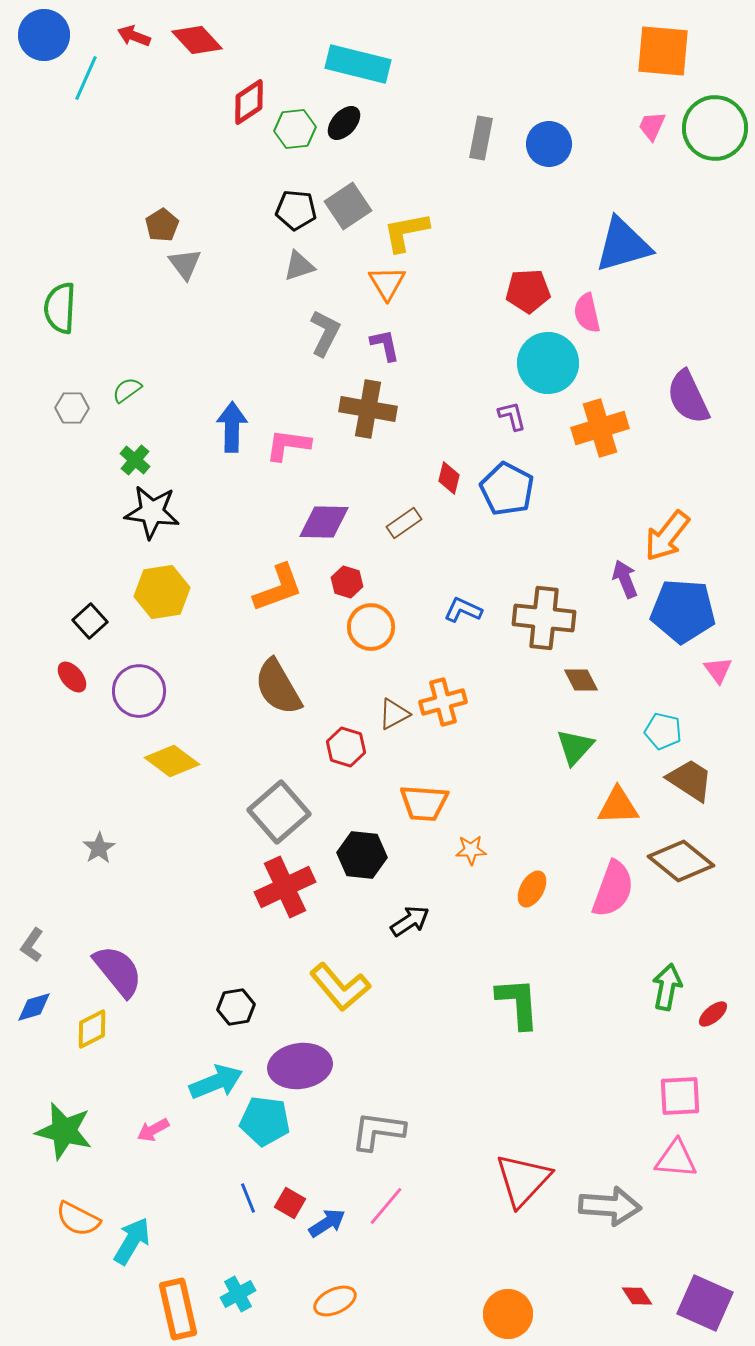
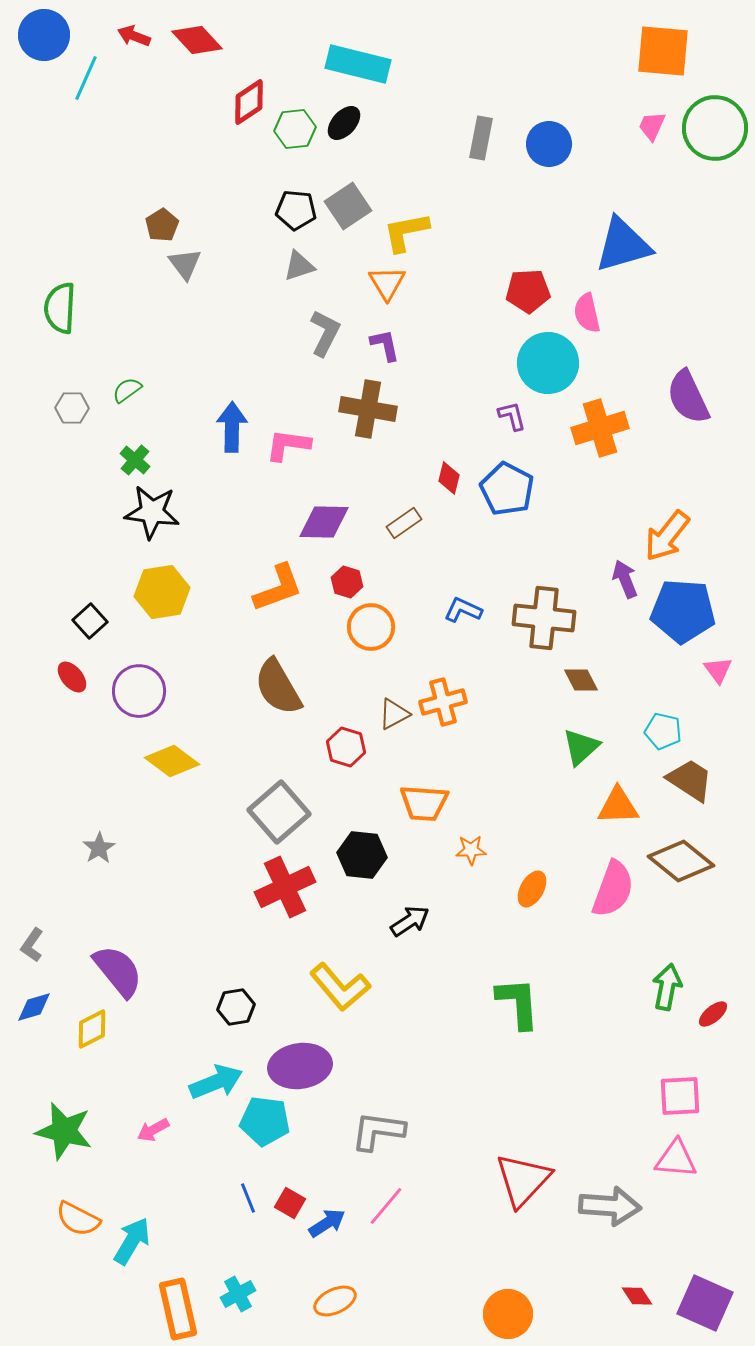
green triangle at (575, 747): moved 6 px right; rotated 6 degrees clockwise
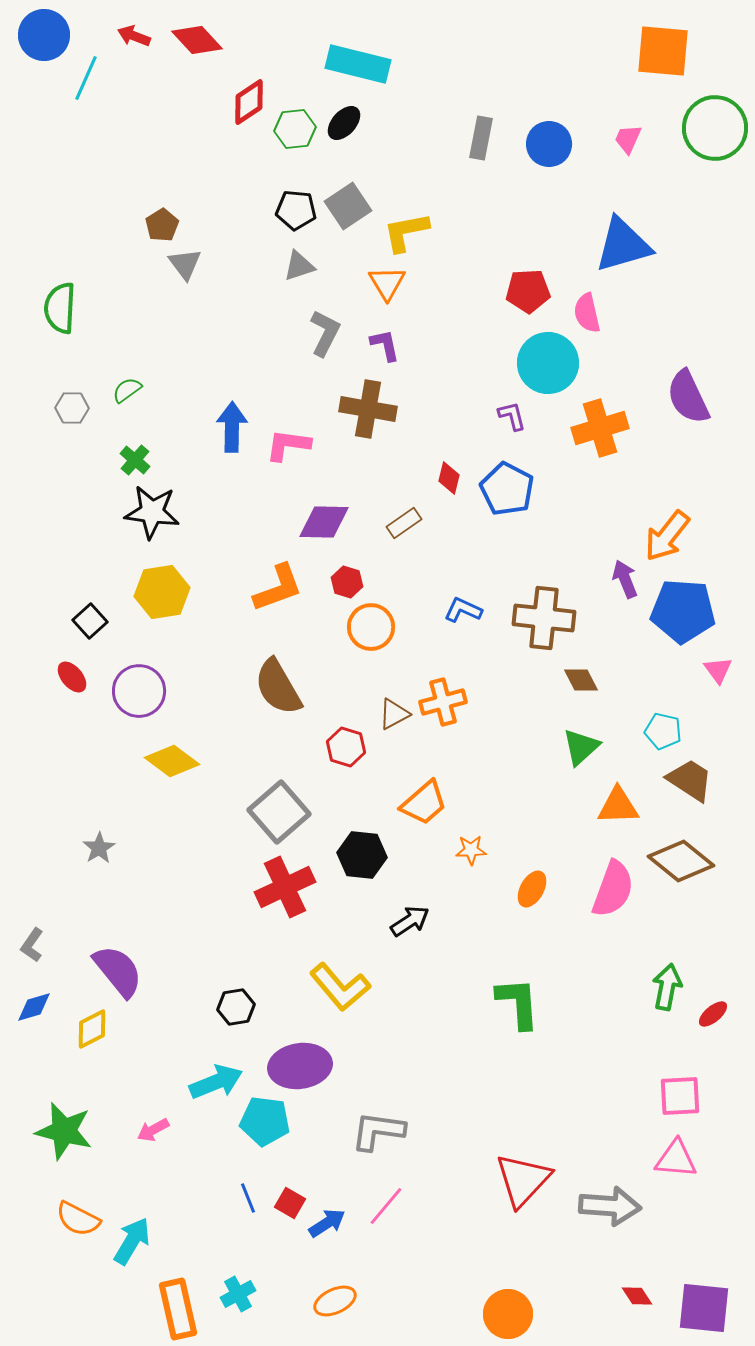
pink trapezoid at (652, 126): moved 24 px left, 13 px down
orange trapezoid at (424, 803): rotated 45 degrees counterclockwise
purple square at (705, 1303): moved 1 px left, 5 px down; rotated 18 degrees counterclockwise
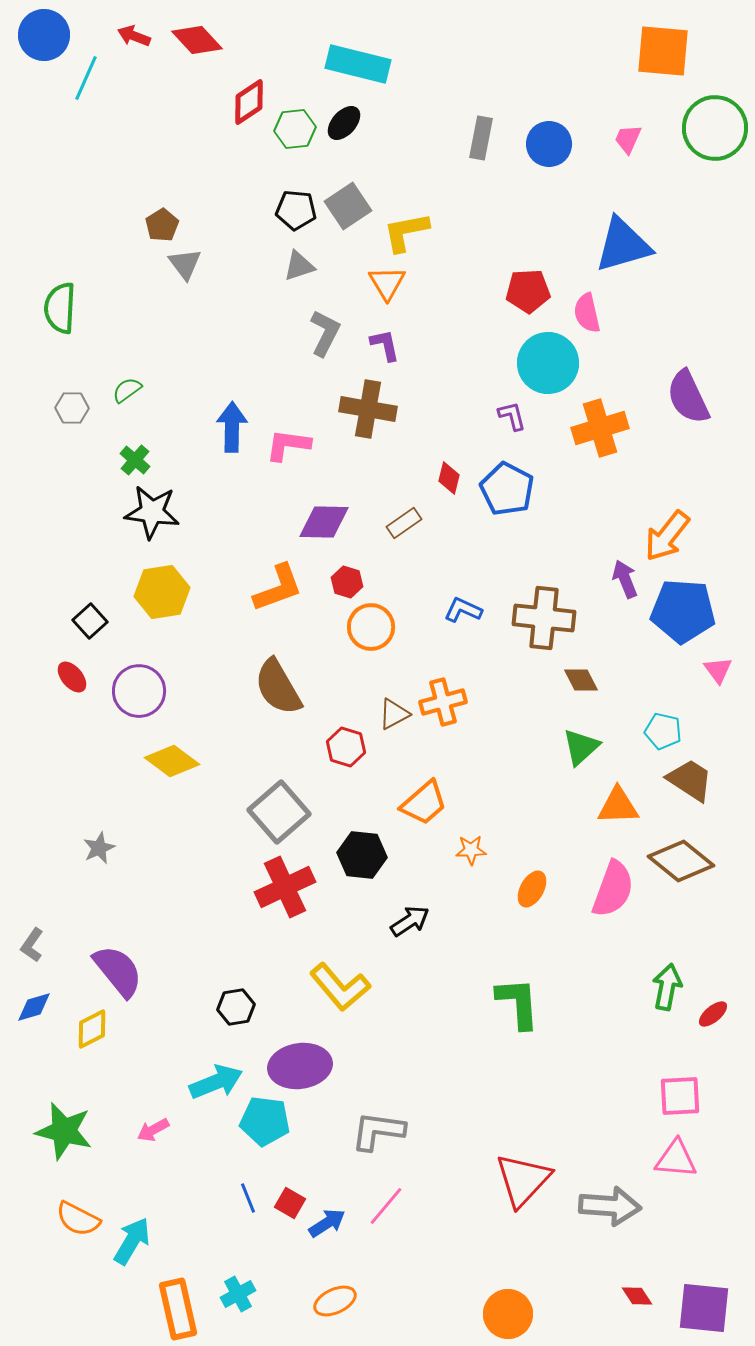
gray star at (99, 848): rotated 8 degrees clockwise
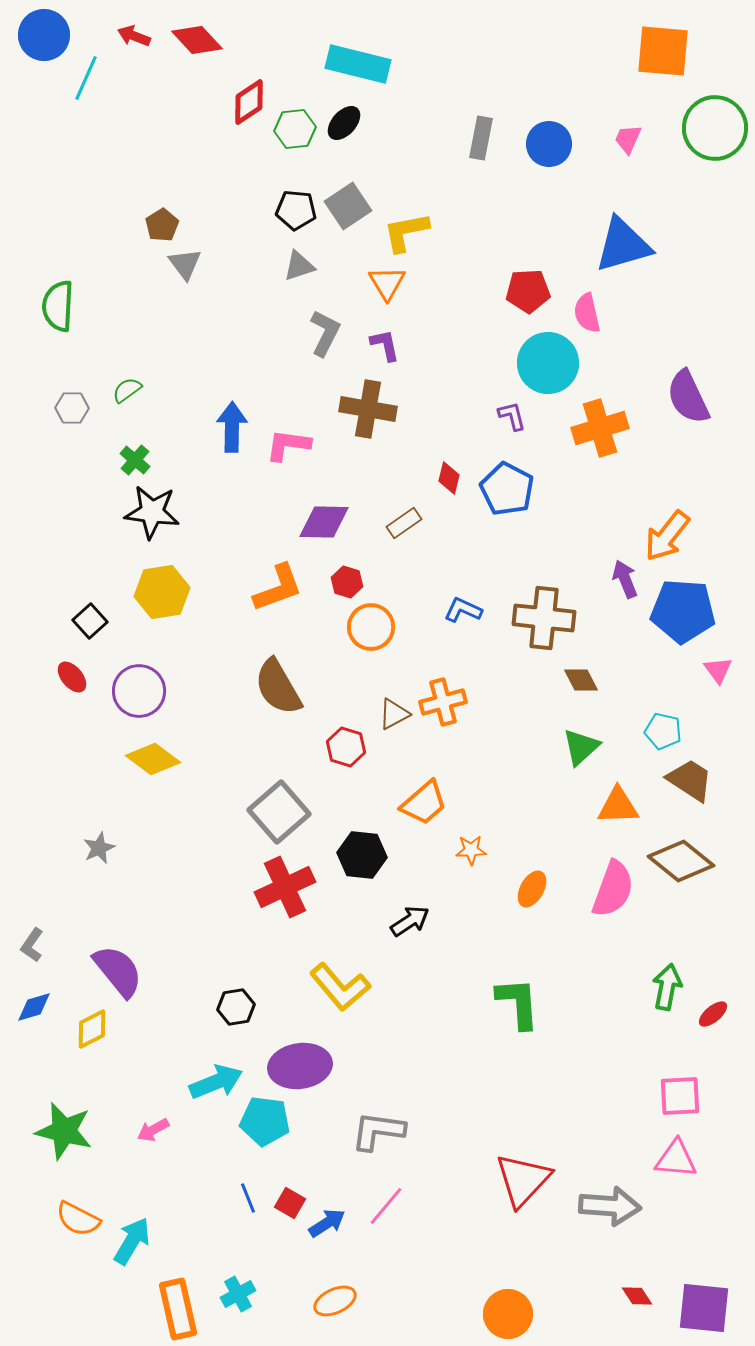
green semicircle at (60, 308): moved 2 px left, 2 px up
yellow diamond at (172, 761): moved 19 px left, 2 px up
